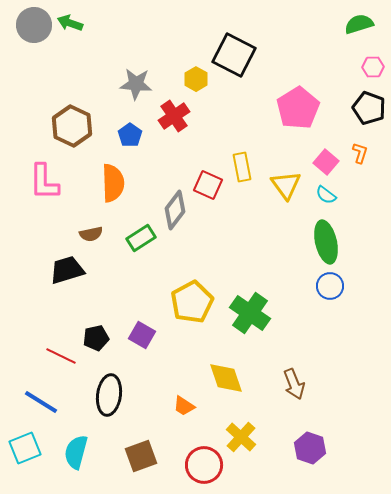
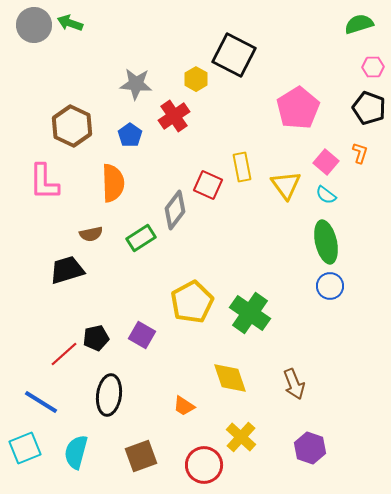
red line at (61, 356): moved 3 px right, 2 px up; rotated 68 degrees counterclockwise
yellow diamond at (226, 378): moved 4 px right
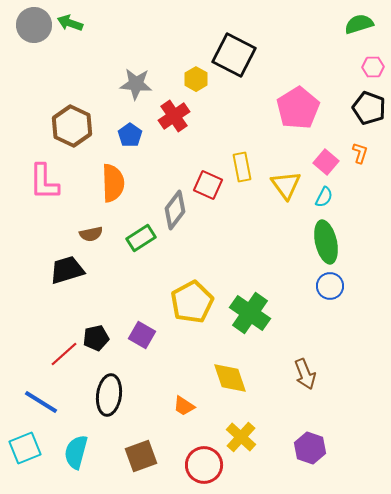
cyan semicircle at (326, 195): moved 2 px left, 2 px down; rotated 100 degrees counterclockwise
brown arrow at (294, 384): moved 11 px right, 10 px up
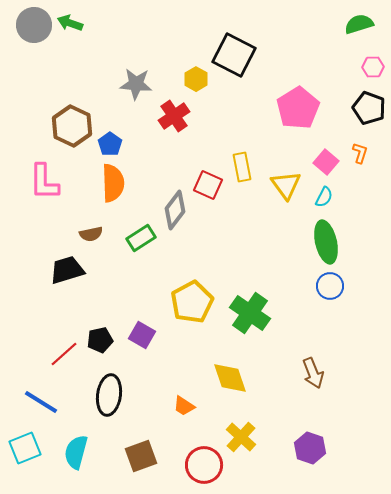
blue pentagon at (130, 135): moved 20 px left, 9 px down
black pentagon at (96, 338): moved 4 px right, 2 px down
brown arrow at (305, 374): moved 8 px right, 1 px up
